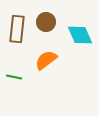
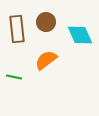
brown rectangle: rotated 12 degrees counterclockwise
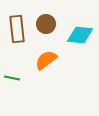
brown circle: moved 2 px down
cyan diamond: rotated 60 degrees counterclockwise
green line: moved 2 px left, 1 px down
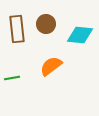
orange semicircle: moved 5 px right, 6 px down
green line: rotated 21 degrees counterclockwise
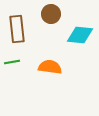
brown circle: moved 5 px right, 10 px up
orange semicircle: moved 1 px left, 1 px down; rotated 45 degrees clockwise
green line: moved 16 px up
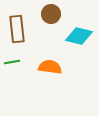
cyan diamond: moved 1 px left, 1 px down; rotated 8 degrees clockwise
